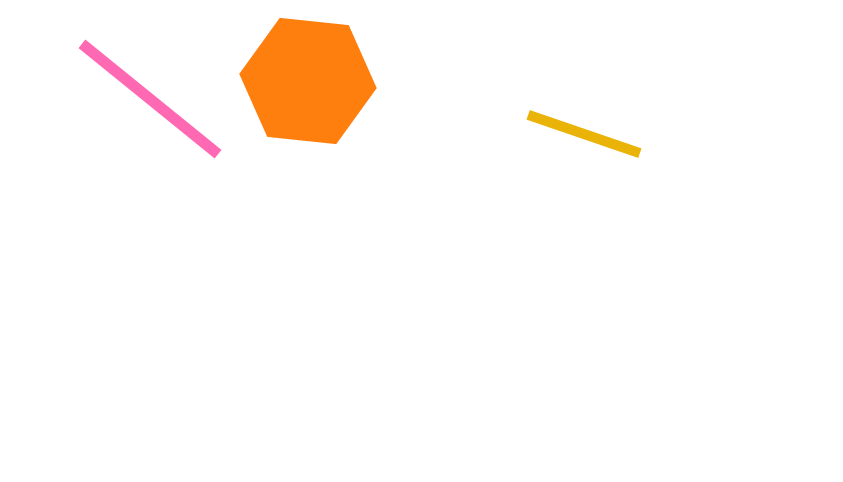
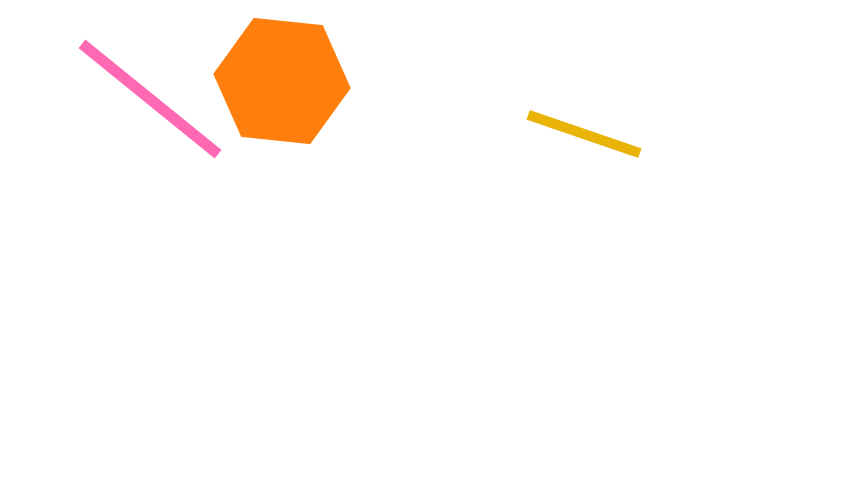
orange hexagon: moved 26 px left
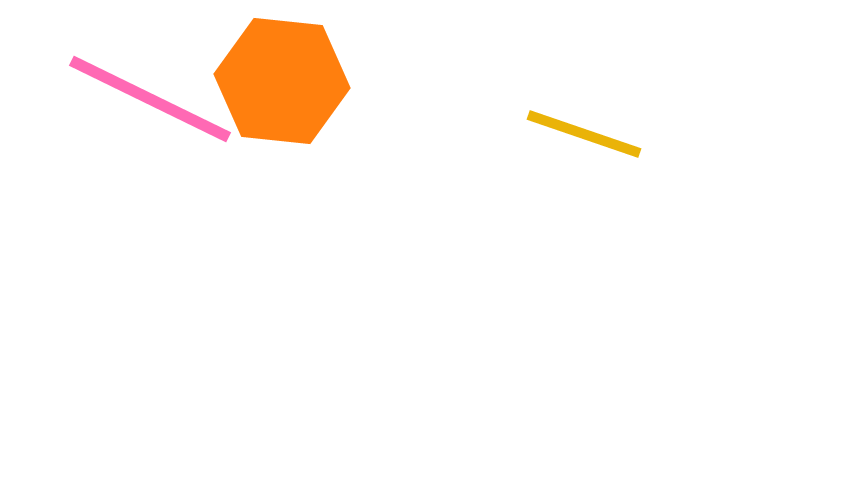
pink line: rotated 13 degrees counterclockwise
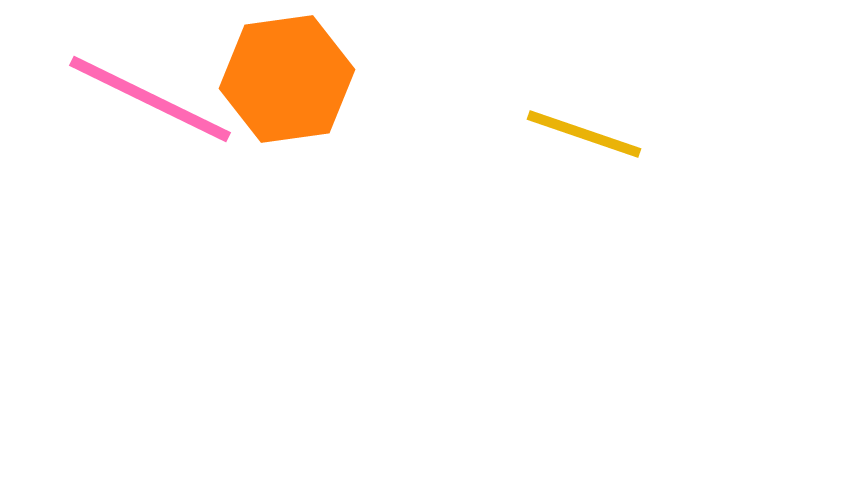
orange hexagon: moved 5 px right, 2 px up; rotated 14 degrees counterclockwise
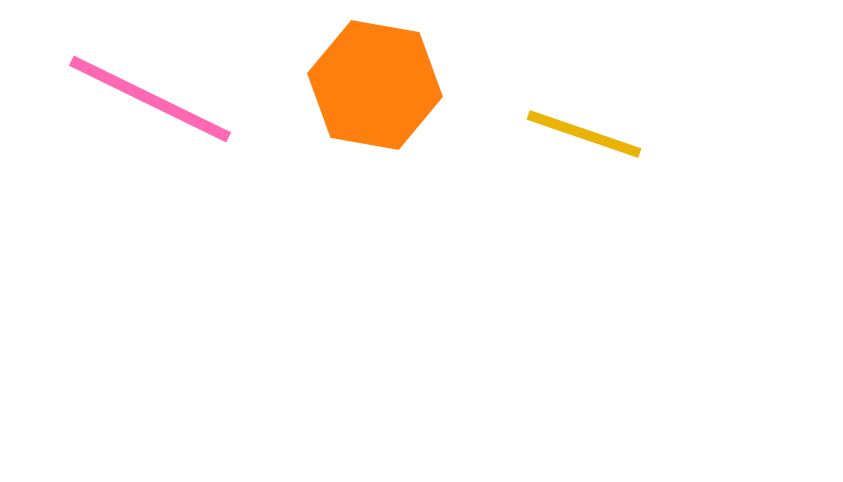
orange hexagon: moved 88 px right, 6 px down; rotated 18 degrees clockwise
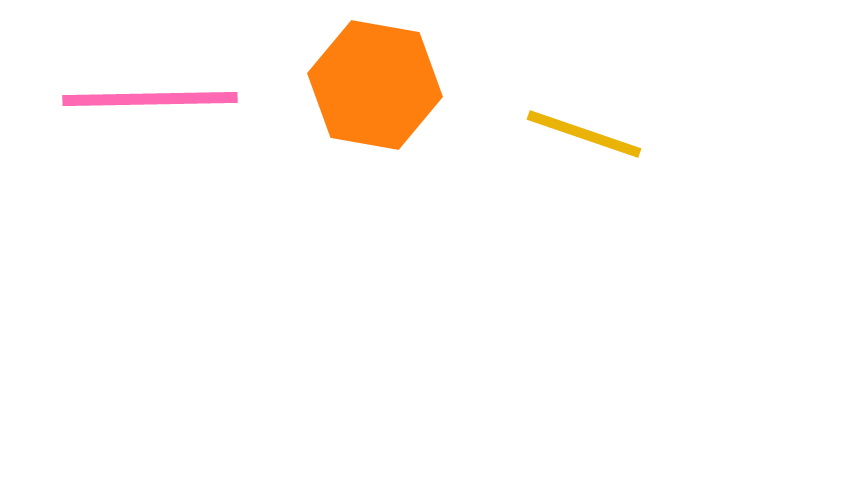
pink line: rotated 27 degrees counterclockwise
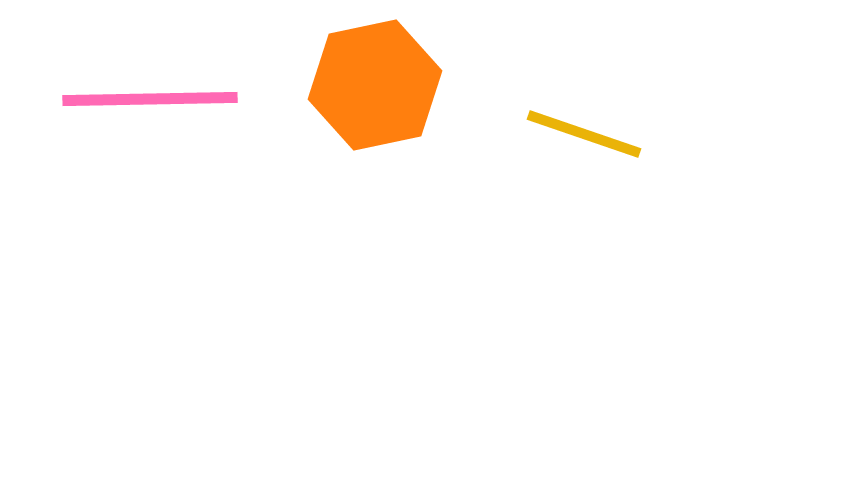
orange hexagon: rotated 22 degrees counterclockwise
